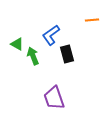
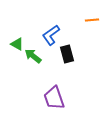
green arrow: rotated 30 degrees counterclockwise
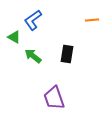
blue L-shape: moved 18 px left, 15 px up
green triangle: moved 3 px left, 7 px up
black rectangle: rotated 24 degrees clockwise
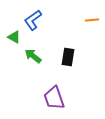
black rectangle: moved 1 px right, 3 px down
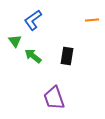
green triangle: moved 1 px right, 4 px down; rotated 24 degrees clockwise
black rectangle: moved 1 px left, 1 px up
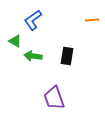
green triangle: rotated 24 degrees counterclockwise
green arrow: rotated 30 degrees counterclockwise
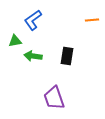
green triangle: rotated 40 degrees counterclockwise
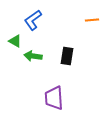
green triangle: rotated 40 degrees clockwise
purple trapezoid: rotated 15 degrees clockwise
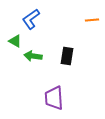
blue L-shape: moved 2 px left, 1 px up
